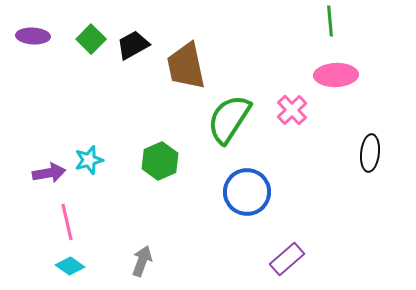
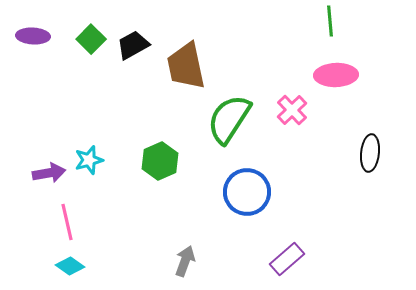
gray arrow: moved 43 px right
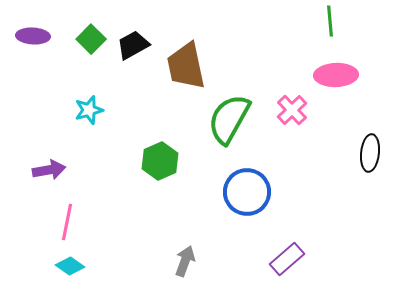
green semicircle: rotated 4 degrees counterclockwise
cyan star: moved 50 px up
purple arrow: moved 3 px up
pink line: rotated 24 degrees clockwise
